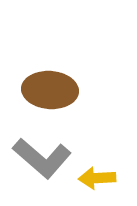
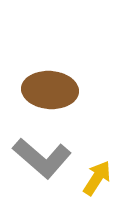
yellow arrow: rotated 126 degrees clockwise
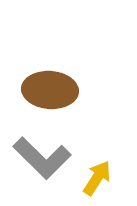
gray L-shape: rotated 4 degrees clockwise
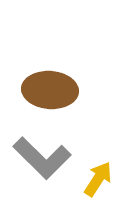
yellow arrow: moved 1 px right, 1 px down
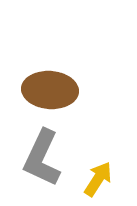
gray L-shape: rotated 70 degrees clockwise
